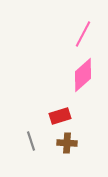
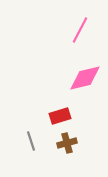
pink line: moved 3 px left, 4 px up
pink diamond: moved 2 px right, 3 px down; rotated 28 degrees clockwise
brown cross: rotated 18 degrees counterclockwise
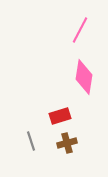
pink diamond: moved 1 px left, 1 px up; rotated 68 degrees counterclockwise
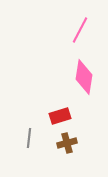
gray line: moved 2 px left, 3 px up; rotated 24 degrees clockwise
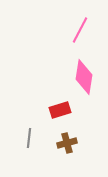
red rectangle: moved 6 px up
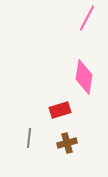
pink line: moved 7 px right, 12 px up
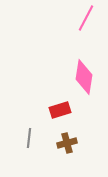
pink line: moved 1 px left
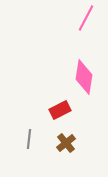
red rectangle: rotated 10 degrees counterclockwise
gray line: moved 1 px down
brown cross: moved 1 px left; rotated 24 degrees counterclockwise
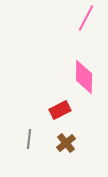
pink diamond: rotated 8 degrees counterclockwise
